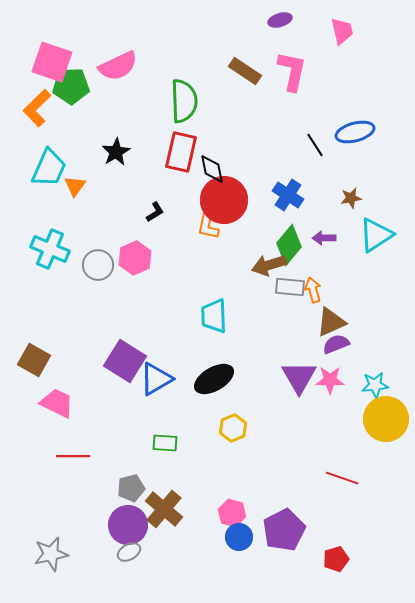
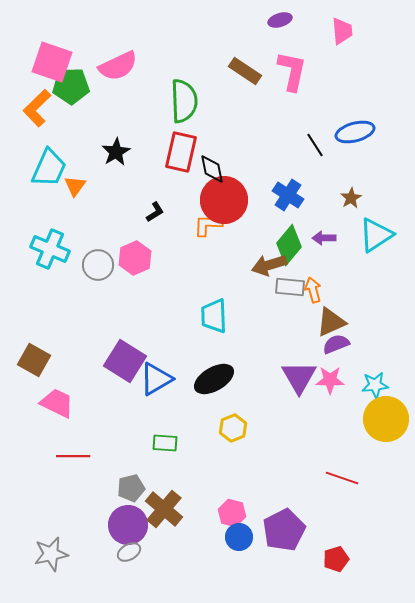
pink trapezoid at (342, 31): rotated 8 degrees clockwise
brown star at (351, 198): rotated 20 degrees counterclockwise
orange L-shape at (208, 225): rotated 80 degrees clockwise
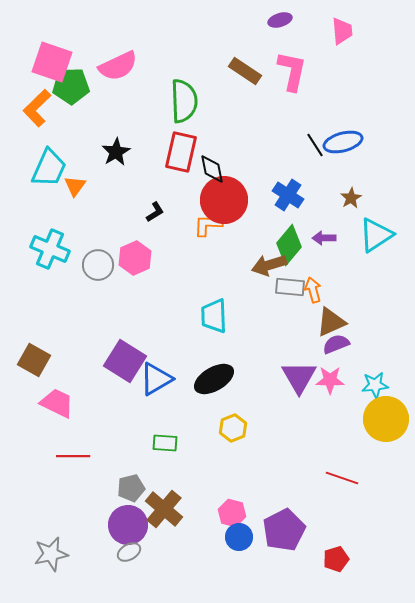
blue ellipse at (355, 132): moved 12 px left, 10 px down
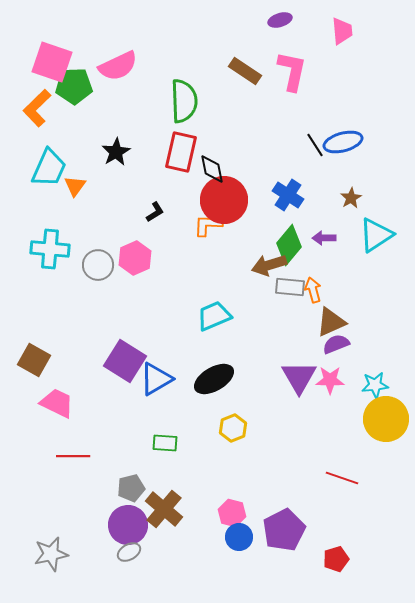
green pentagon at (71, 86): moved 3 px right
cyan cross at (50, 249): rotated 18 degrees counterclockwise
cyan trapezoid at (214, 316): rotated 69 degrees clockwise
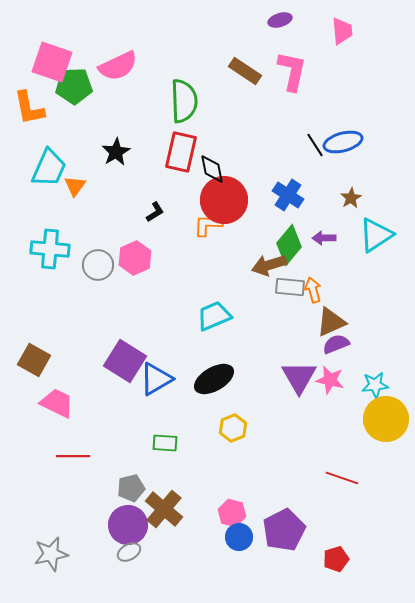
orange L-shape at (37, 108): moved 8 px left; rotated 57 degrees counterclockwise
pink star at (330, 380): rotated 12 degrees clockwise
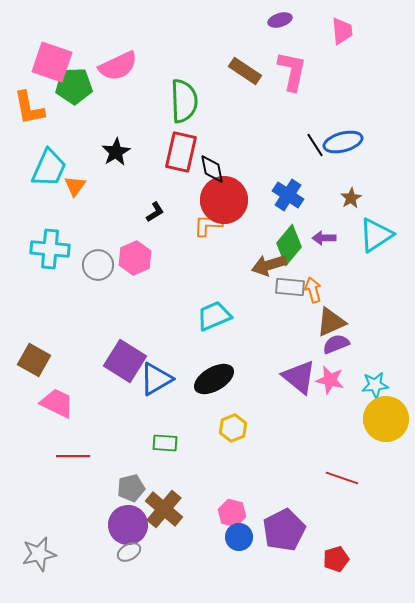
purple triangle at (299, 377): rotated 21 degrees counterclockwise
gray star at (51, 554): moved 12 px left
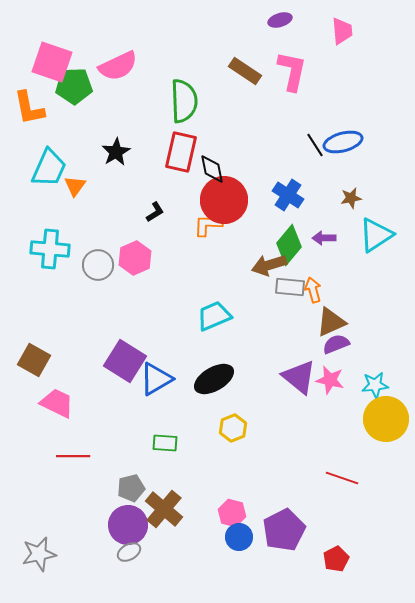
brown star at (351, 198): rotated 20 degrees clockwise
red pentagon at (336, 559): rotated 10 degrees counterclockwise
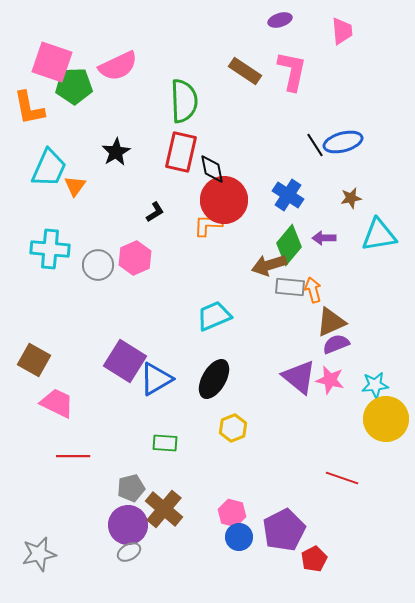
cyan triangle at (376, 235): moved 3 px right; rotated 24 degrees clockwise
black ellipse at (214, 379): rotated 30 degrees counterclockwise
red pentagon at (336, 559): moved 22 px left
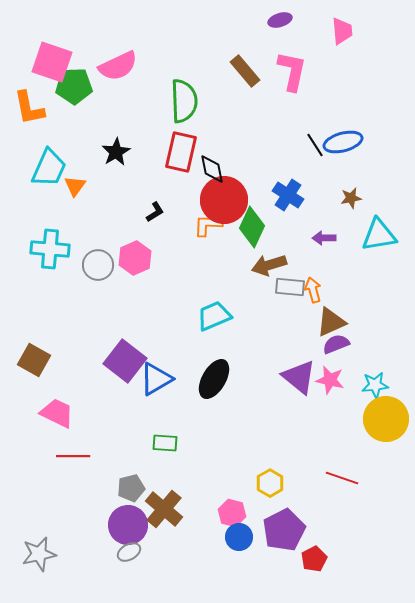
brown rectangle at (245, 71): rotated 16 degrees clockwise
green diamond at (289, 245): moved 37 px left, 18 px up; rotated 15 degrees counterclockwise
purple square at (125, 361): rotated 6 degrees clockwise
pink trapezoid at (57, 403): moved 10 px down
yellow hexagon at (233, 428): moved 37 px right, 55 px down; rotated 8 degrees counterclockwise
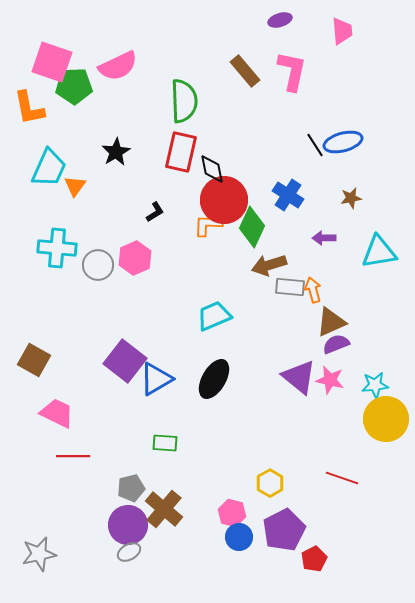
cyan triangle at (379, 235): moved 17 px down
cyan cross at (50, 249): moved 7 px right, 1 px up
